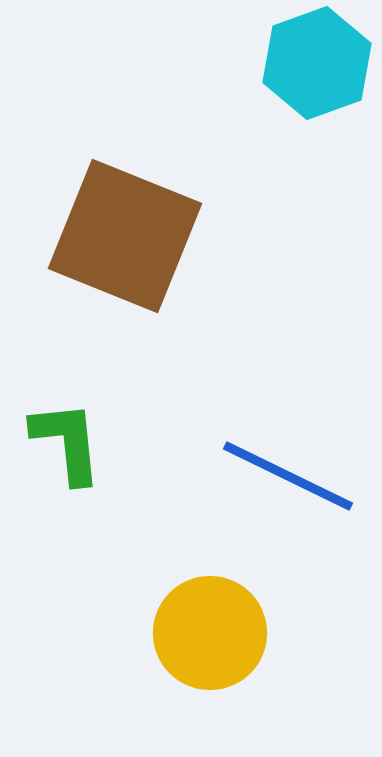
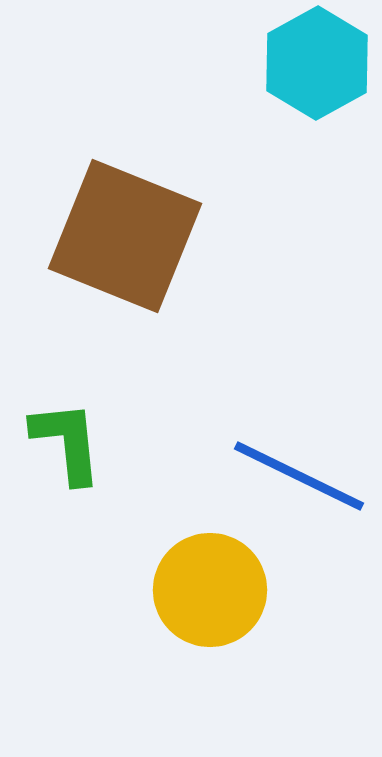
cyan hexagon: rotated 9 degrees counterclockwise
blue line: moved 11 px right
yellow circle: moved 43 px up
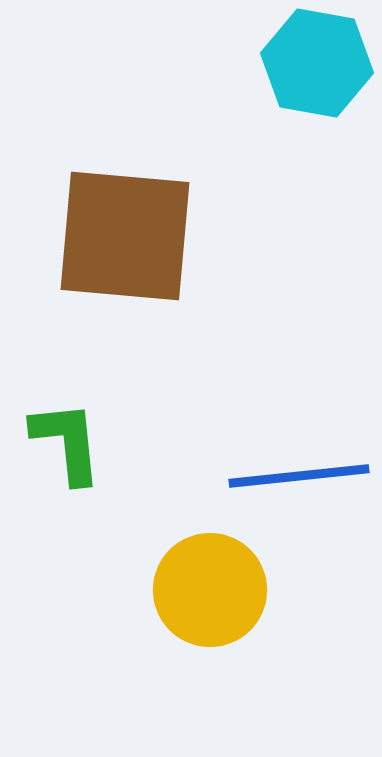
cyan hexagon: rotated 21 degrees counterclockwise
brown square: rotated 17 degrees counterclockwise
blue line: rotated 32 degrees counterclockwise
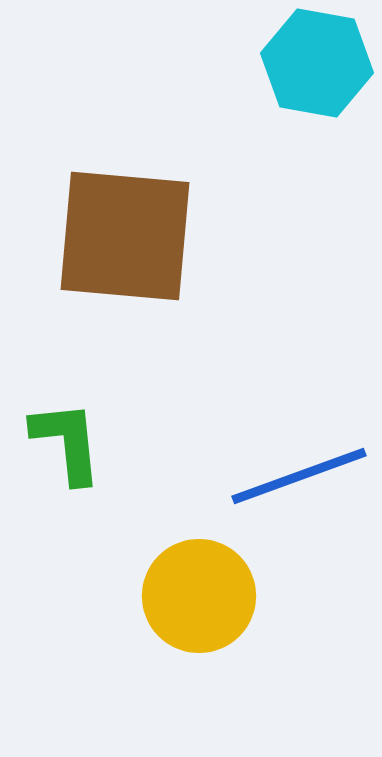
blue line: rotated 14 degrees counterclockwise
yellow circle: moved 11 px left, 6 px down
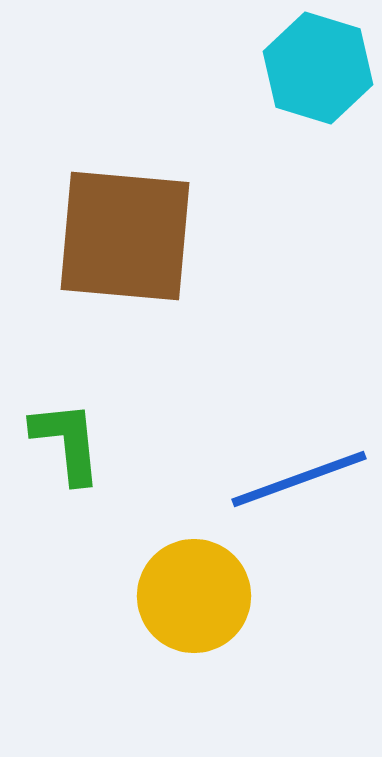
cyan hexagon: moved 1 px right, 5 px down; rotated 7 degrees clockwise
blue line: moved 3 px down
yellow circle: moved 5 px left
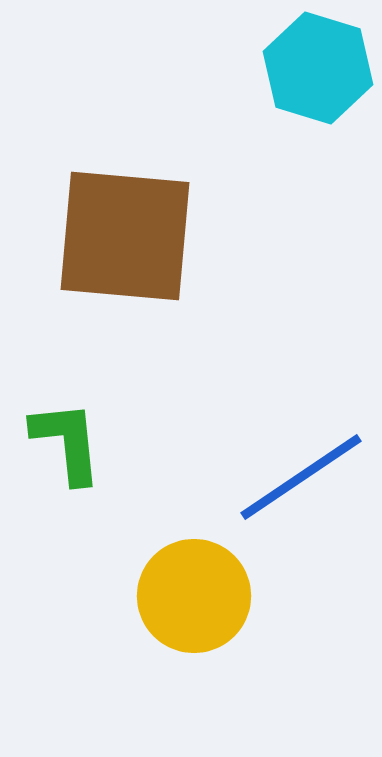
blue line: moved 2 px right, 2 px up; rotated 14 degrees counterclockwise
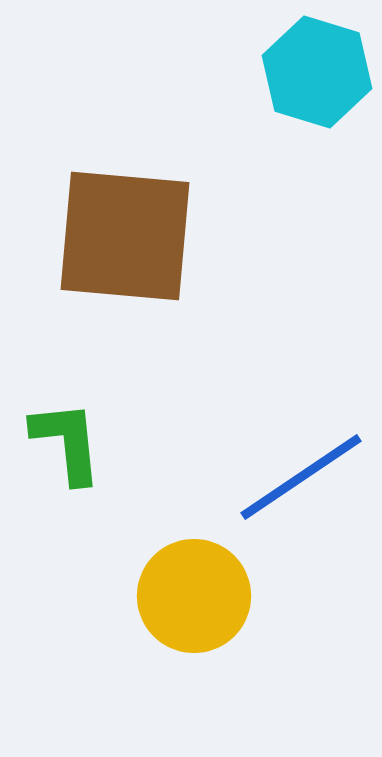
cyan hexagon: moved 1 px left, 4 px down
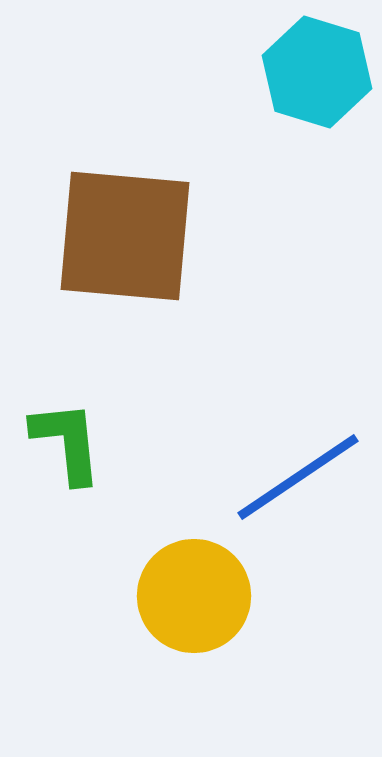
blue line: moved 3 px left
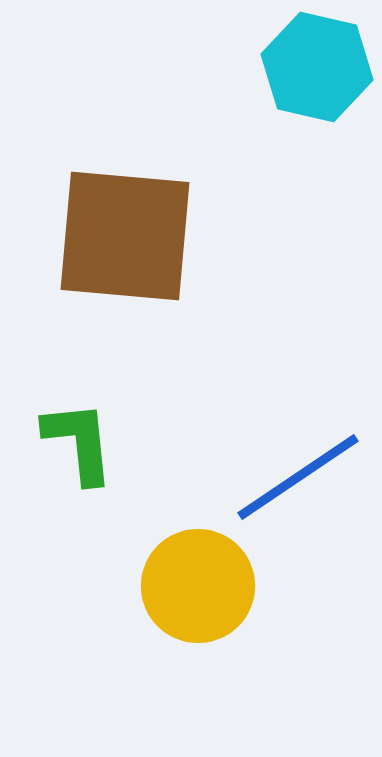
cyan hexagon: moved 5 px up; rotated 4 degrees counterclockwise
green L-shape: moved 12 px right
yellow circle: moved 4 px right, 10 px up
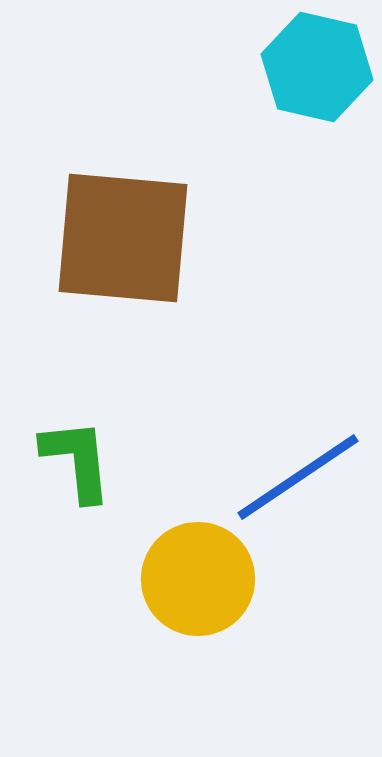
brown square: moved 2 px left, 2 px down
green L-shape: moved 2 px left, 18 px down
yellow circle: moved 7 px up
